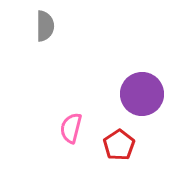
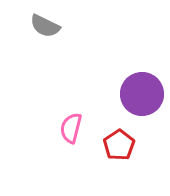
gray semicircle: rotated 116 degrees clockwise
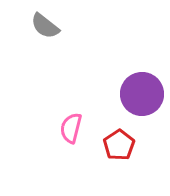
gray semicircle: rotated 12 degrees clockwise
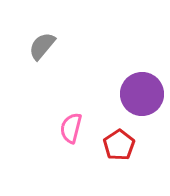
gray semicircle: moved 3 px left, 20 px down; rotated 92 degrees clockwise
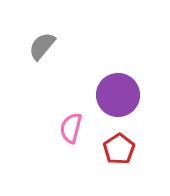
purple circle: moved 24 px left, 1 px down
red pentagon: moved 4 px down
